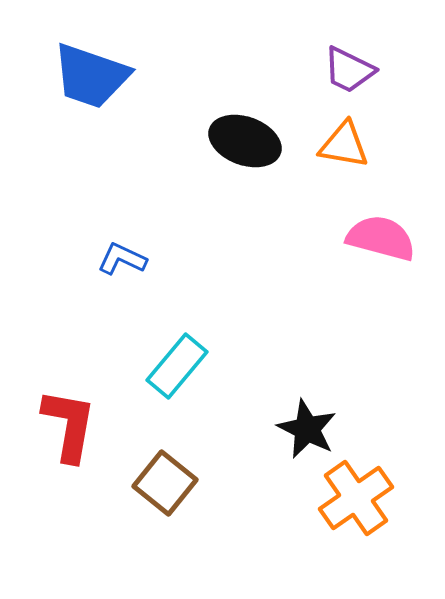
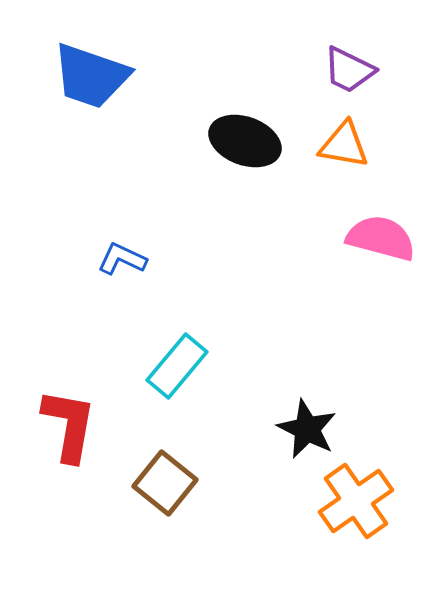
orange cross: moved 3 px down
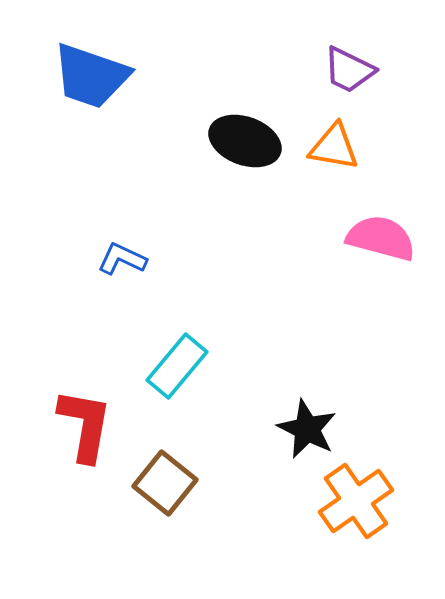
orange triangle: moved 10 px left, 2 px down
red L-shape: moved 16 px right
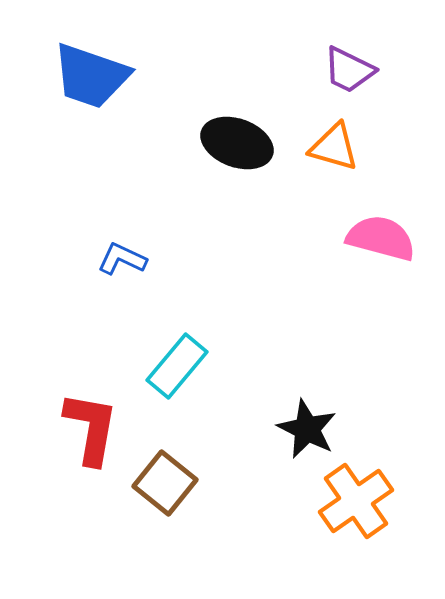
black ellipse: moved 8 px left, 2 px down
orange triangle: rotated 6 degrees clockwise
red L-shape: moved 6 px right, 3 px down
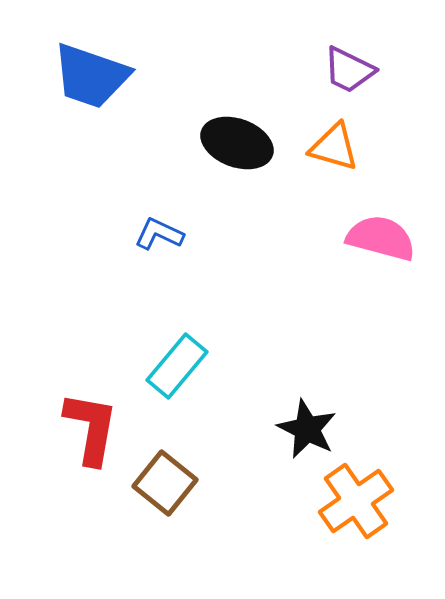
blue L-shape: moved 37 px right, 25 px up
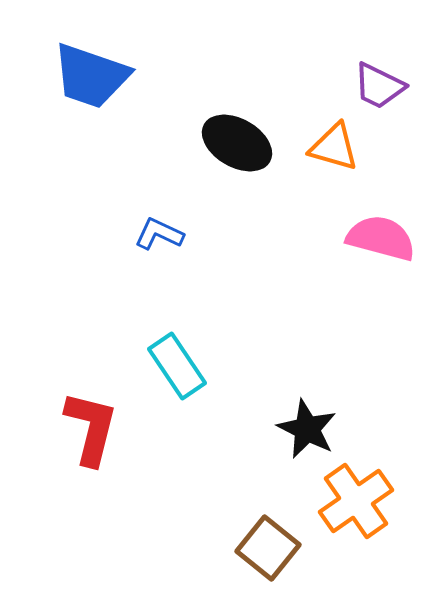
purple trapezoid: moved 30 px right, 16 px down
black ellipse: rotated 10 degrees clockwise
cyan rectangle: rotated 74 degrees counterclockwise
red L-shape: rotated 4 degrees clockwise
brown square: moved 103 px right, 65 px down
